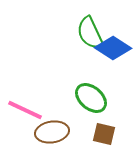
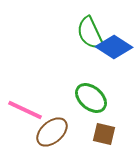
blue diamond: moved 1 px right, 1 px up
brown ellipse: rotated 32 degrees counterclockwise
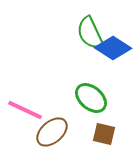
blue diamond: moved 1 px left, 1 px down
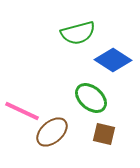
green semicircle: moved 12 px left; rotated 80 degrees counterclockwise
blue diamond: moved 12 px down
pink line: moved 3 px left, 1 px down
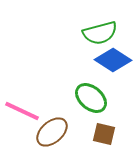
green semicircle: moved 22 px right
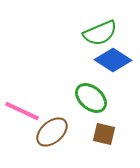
green semicircle: rotated 8 degrees counterclockwise
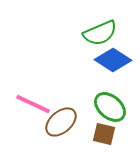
green ellipse: moved 19 px right, 9 px down
pink line: moved 11 px right, 7 px up
brown ellipse: moved 9 px right, 10 px up
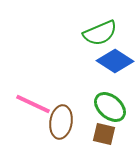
blue diamond: moved 2 px right, 1 px down
brown ellipse: rotated 40 degrees counterclockwise
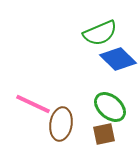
blue diamond: moved 3 px right, 2 px up; rotated 12 degrees clockwise
brown ellipse: moved 2 px down
brown square: rotated 25 degrees counterclockwise
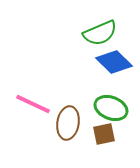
blue diamond: moved 4 px left, 3 px down
green ellipse: moved 1 px right, 1 px down; rotated 20 degrees counterclockwise
brown ellipse: moved 7 px right, 1 px up
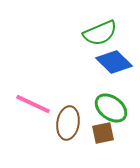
green ellipse: rotated 16 degrees clockwise
brown square: moved 1 px left, 1 px up
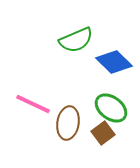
green semicircle: moved 24 px left, 7 px down
brown square: rotated 25 degrees counterclockwise
